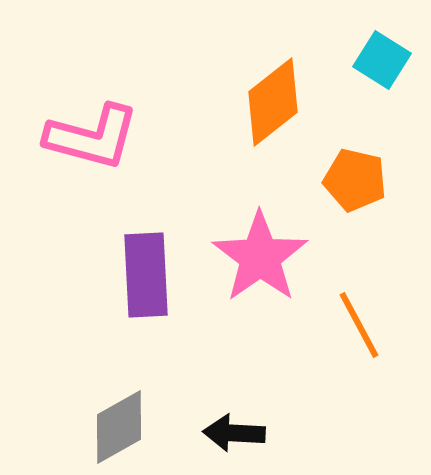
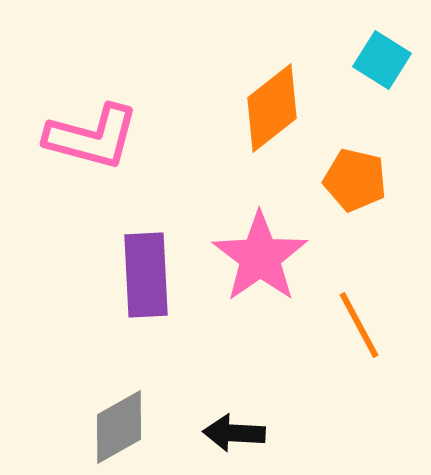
orange diamond: moved 1 px left, 6 px down
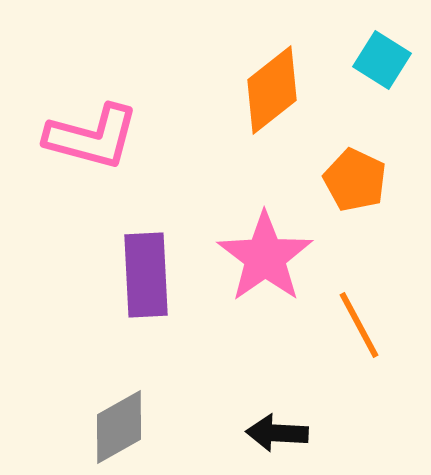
orange diamond: moved 18 px up
orange pentagon: rotated 12 degrees clockwise
pink star: moved 5 px right
black arrow: moved 43 px right
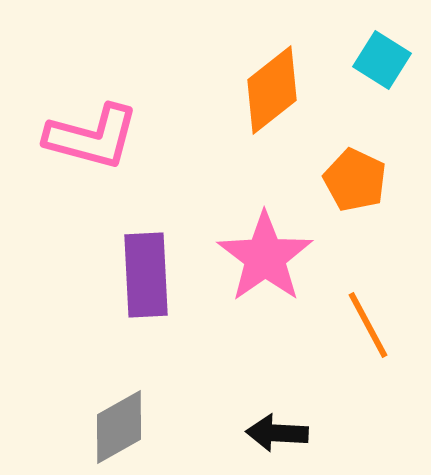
orange line: moved 9 px right
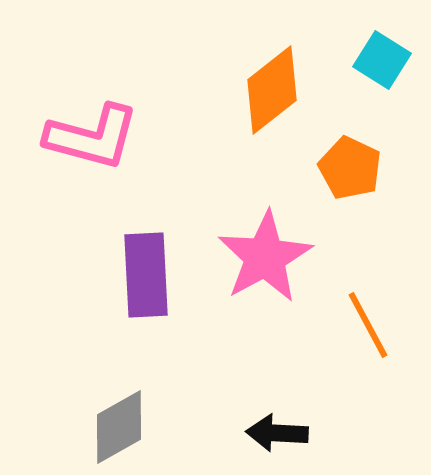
orange pentagon: moved 5 px left, 12 px up
pink star: rotated 6 degrees clockwise
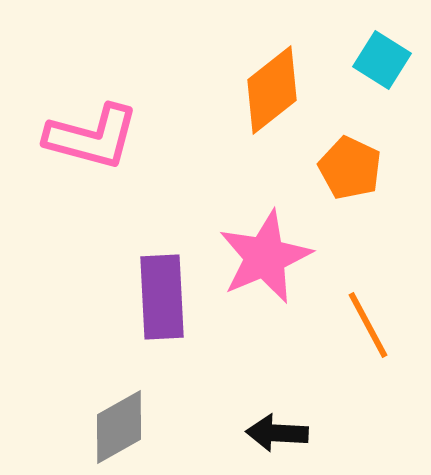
pink star: rotated 6 degrees clockwise
purple rectangle: moved 16 px right, 22 px down
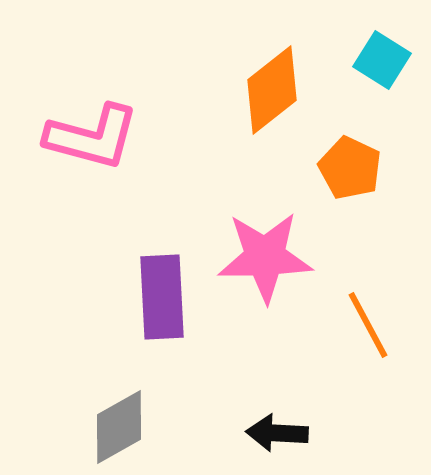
pink star: rotated 22 degrees clockwise
